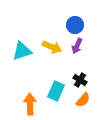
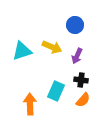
purple arrow: moved 10 px down
black cross: moved 1 px right; rotated 24 degrees counterclockwise
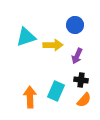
yellow arrow: moved 1 px right, 2 px up; rotated 24 degrees counterclockwise
cyan triangle: moved 4 px right, 14 px up
orange semicircle: moved 1 px right
orange arrow: moved 7 px up
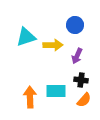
cyan rectangle: rotated 66 degrees clockwise
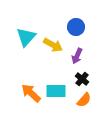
blue circle: moved 1 px right, 2 px down
cyan triangle: rotated 30 degrees counterclockwise
yellow arrow: rotated 30 degrees clockwise
black cross: moved 1 px right, 1 px up; rotated 32 degrees clockwise
orange arrow: moved 1 px right, 4 px up; rotated 45 degrees counterclockwise
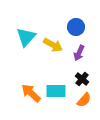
purple arrow: moved 2 px right, 3 px up
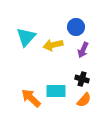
yellow arrow: rotated 138 degrees clockwise
purple arrow: moved 4 px right, 3 px up
black cross: rotated 24 degrees counterclockwise
orange arrow: moved 5 px down
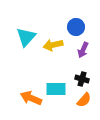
cyan rectangle: moved 2 px up
orange arrow: rotated 20 degrees counterclockwise
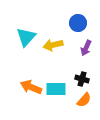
blue circle: moved 2 px right, 4 px up
purple arrow: moved 3 px right, 2 px up
orange arrow: moved 11 px up
